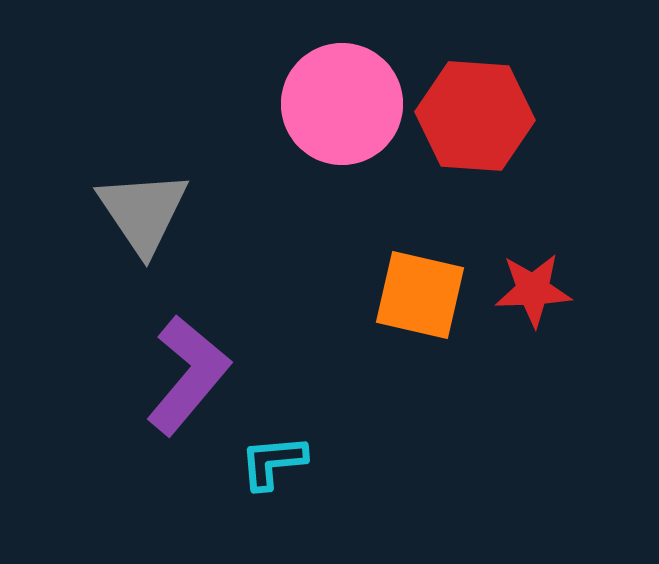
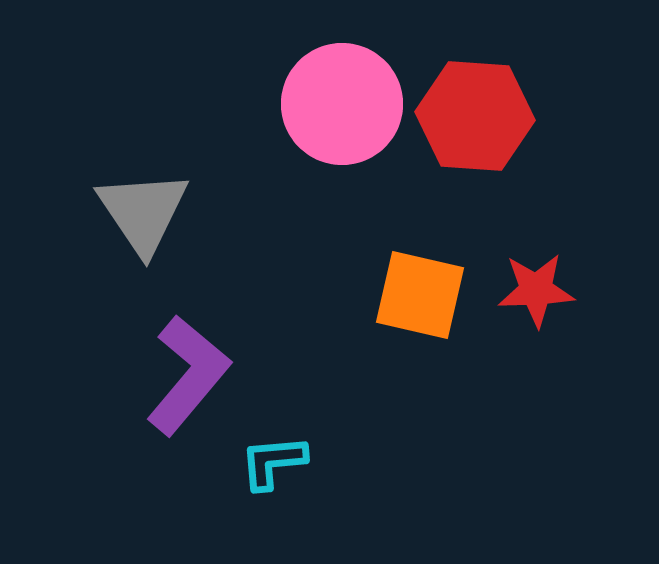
red star: moved 3 px right
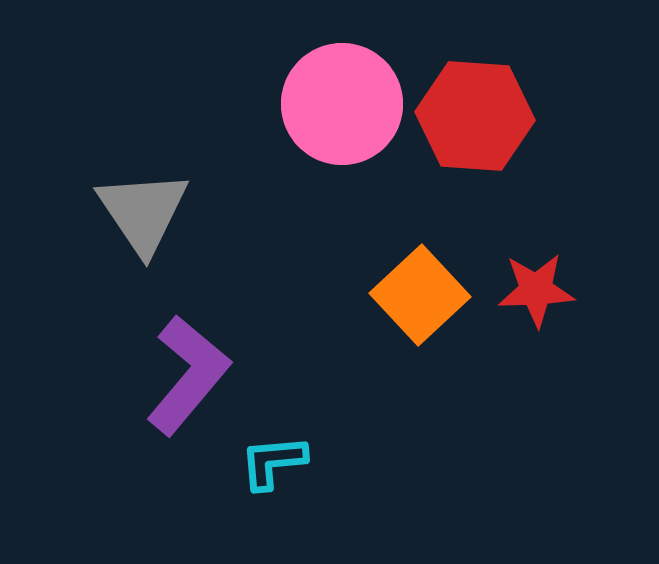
orange square: rotated 34 degrees clockwise
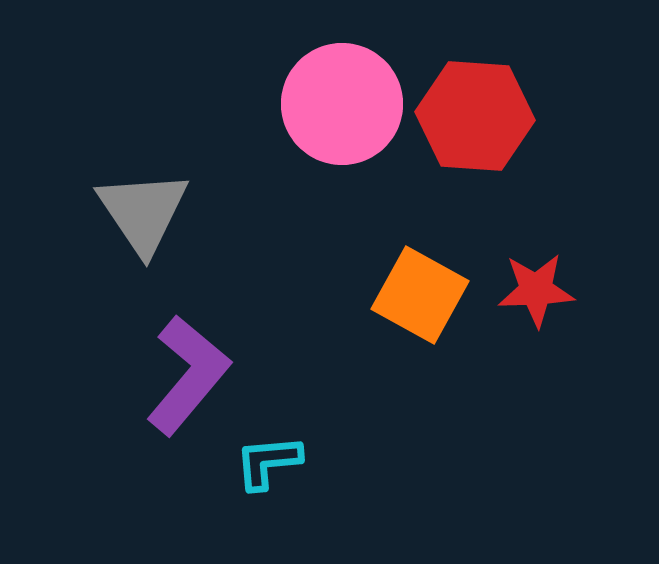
orange square: rotated 18 degrees counterclockwise
cyan L-shape: moved 5 px left
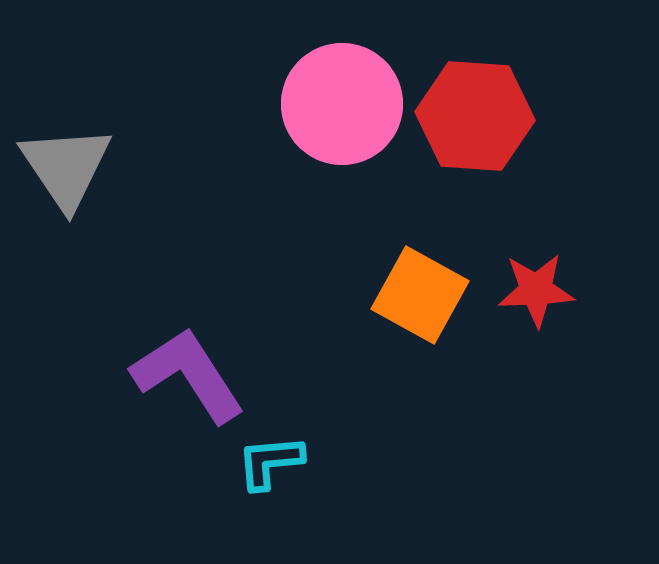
gray triangle: moved 77 px left, 45 px up
purple L-shape: rotated 73 degrees counterclockwise
cyan L-shape: moved 2 px right
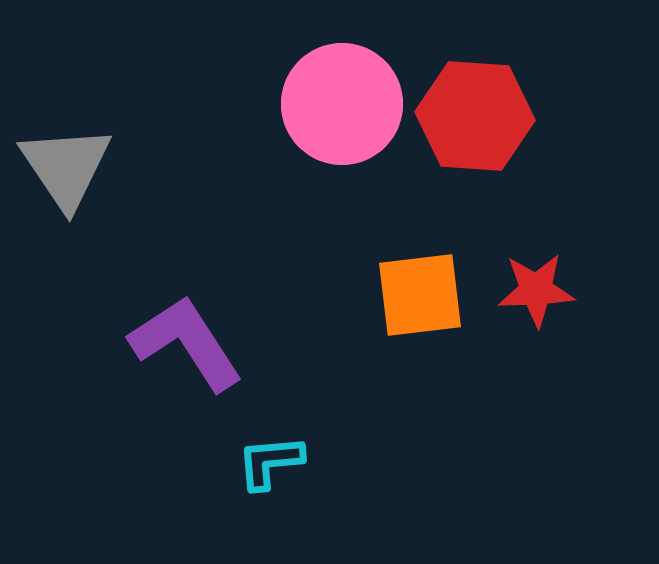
orange square: rotated 36 degrees counterclockwise
purple L-shape: moved 2 px left, 32 px up
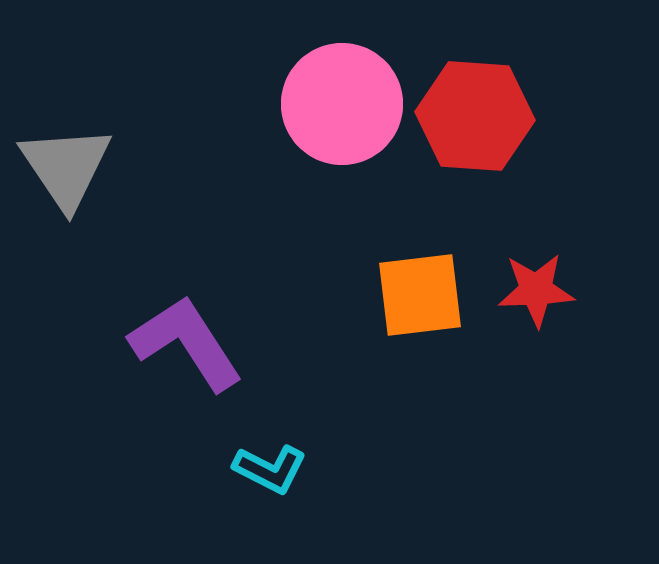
cyan L-shape: moved 7 px down; rotated 148 degrees counterclockwise
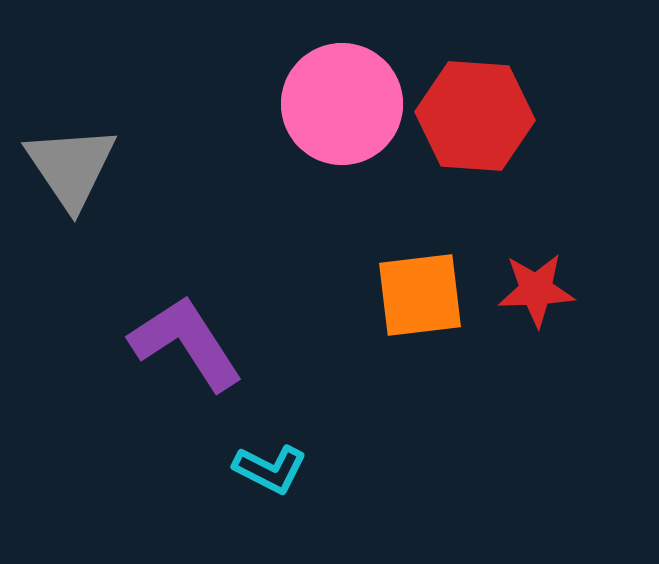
gray triangle: moved 5 px right
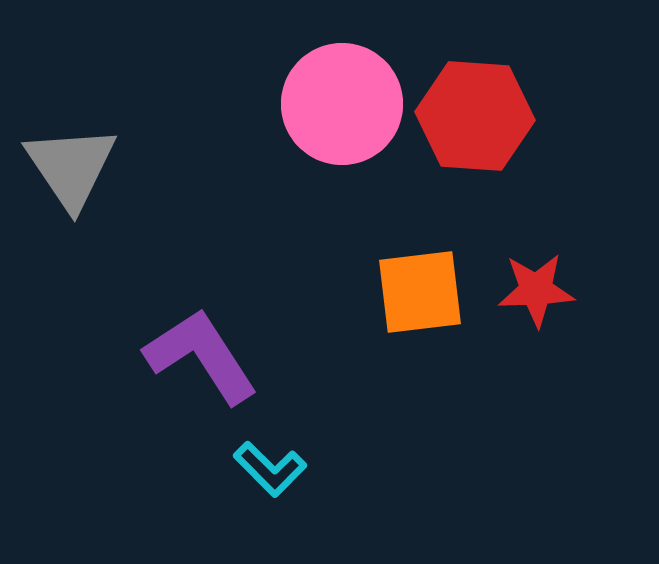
orange square: moved 3 px up
purple L-shape: moved 15 px right, 13 px down
cyan L-shape: rotated 18 degrees clockwise
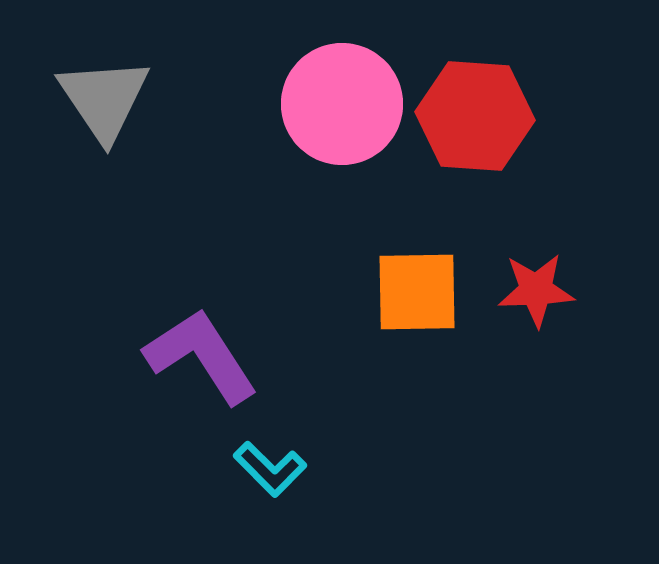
gray triangle: moved 33 px right, 68 px up
orange square: moved 3 px left; rotated 6 degrees clockwise
